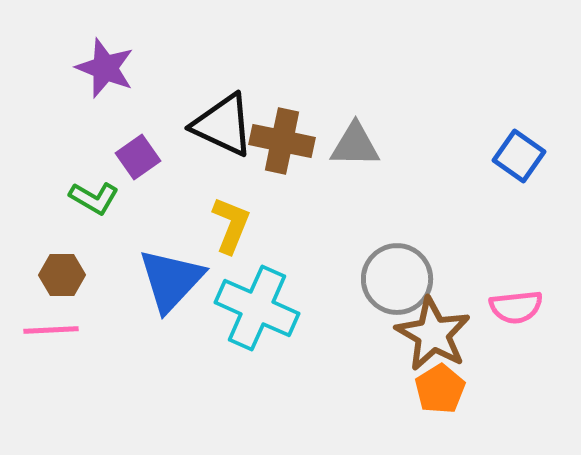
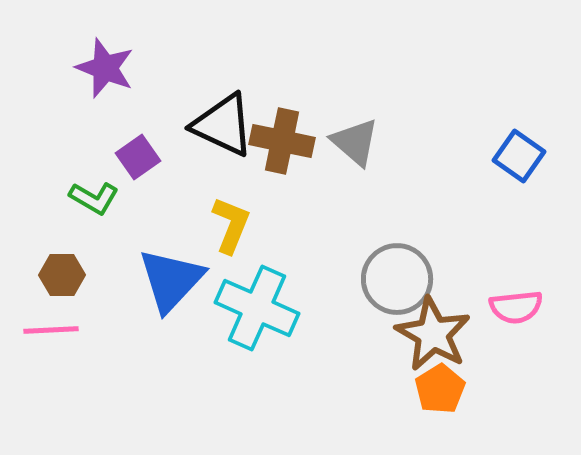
gray triangle: moved 3 px up; rotated 40 degrees clockwise
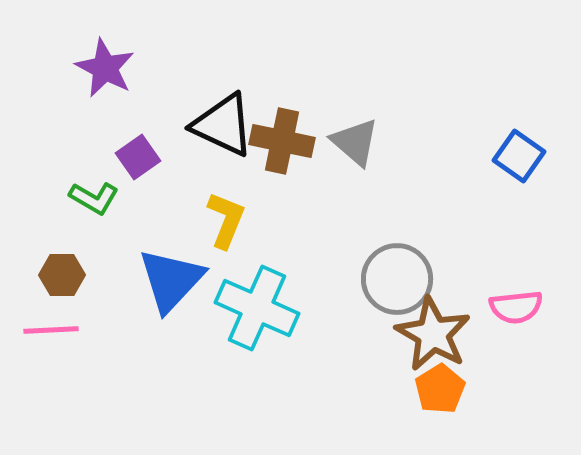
purple star: rotated 6 degrees clockwise
yellow L-shape: moved 5 px left, 5 px up
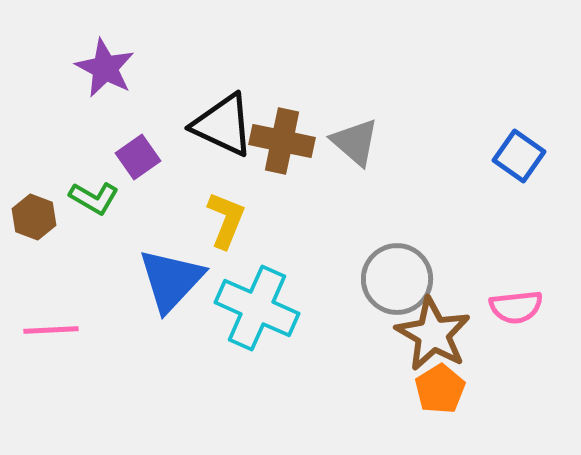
brown hexagon: moved 28 px left, 58 px up; rotated 21 degrees clockwise
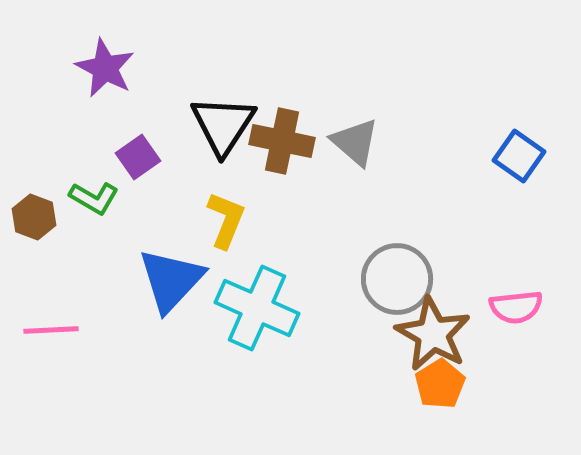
black triangle: rotated 38 degrees clockwise
orange pentagon: moved 5 px up
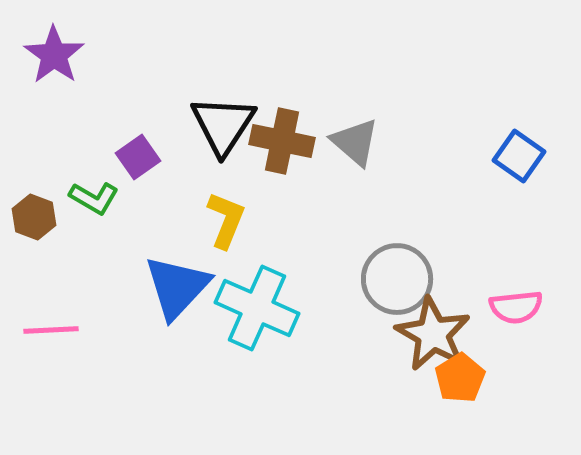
purple star: moved 51 px left, 13 px up; rotated 8 degrees clockwise
blue triangle: moved 6 px right, 7 px down
orange pentagon: moved 20 px right, 6 px up
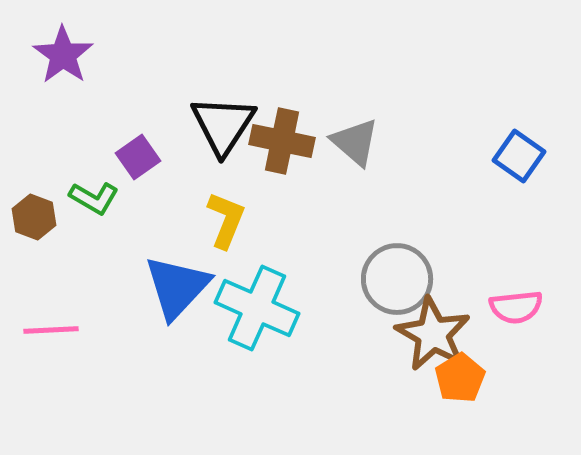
purple star: moved 9 px right
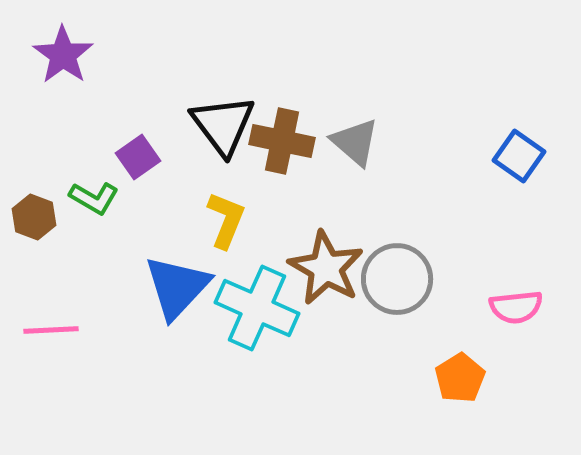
black triangle: rotated 10 degrees counterclockwise
brown star: moved 107 px left, 66 px up
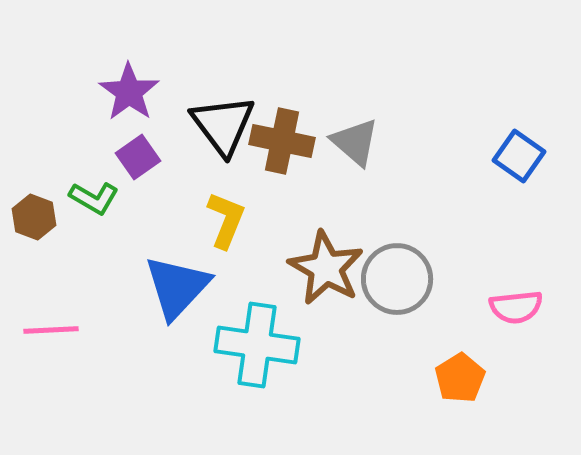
purple star: moved 66 px right, 37 px down
cyan cross: moved 37 px down; rotated 16 degrees counterclockwise
